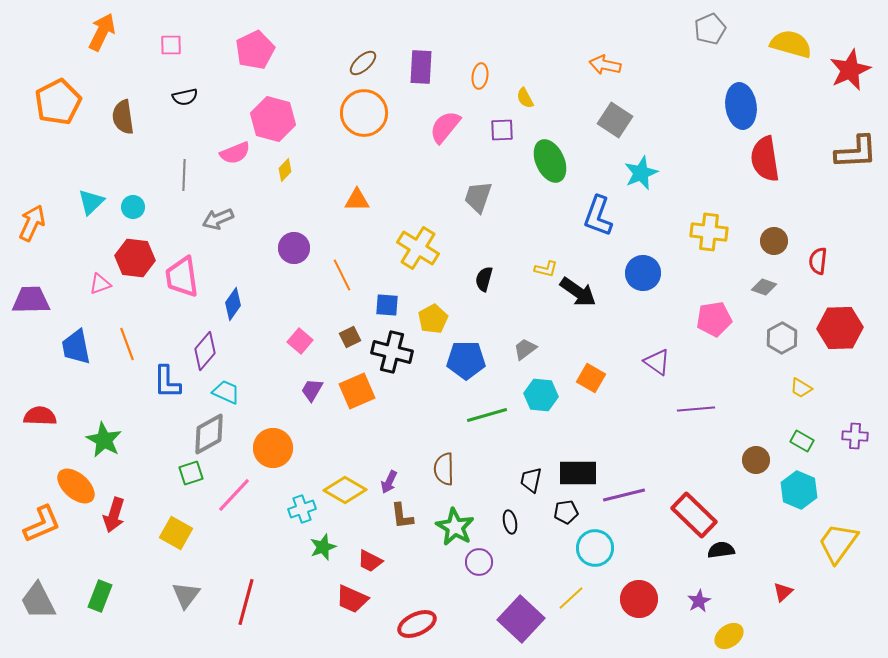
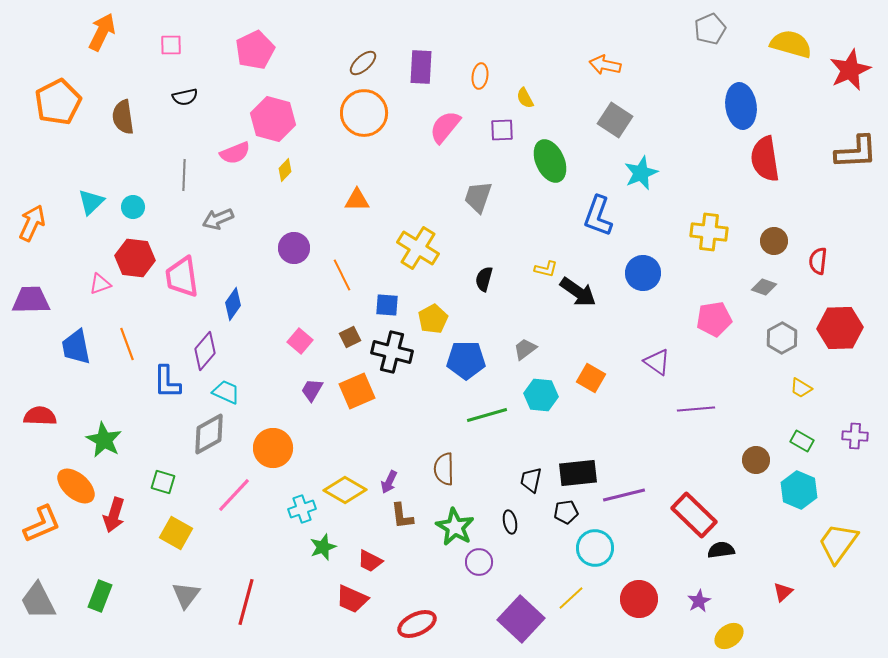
green square at (191, 473): moved 28 px left, 9 px down; rotated 35 degrees clockwise
black rectangle at (578, 473): rotated 6 degrees counterclockwise
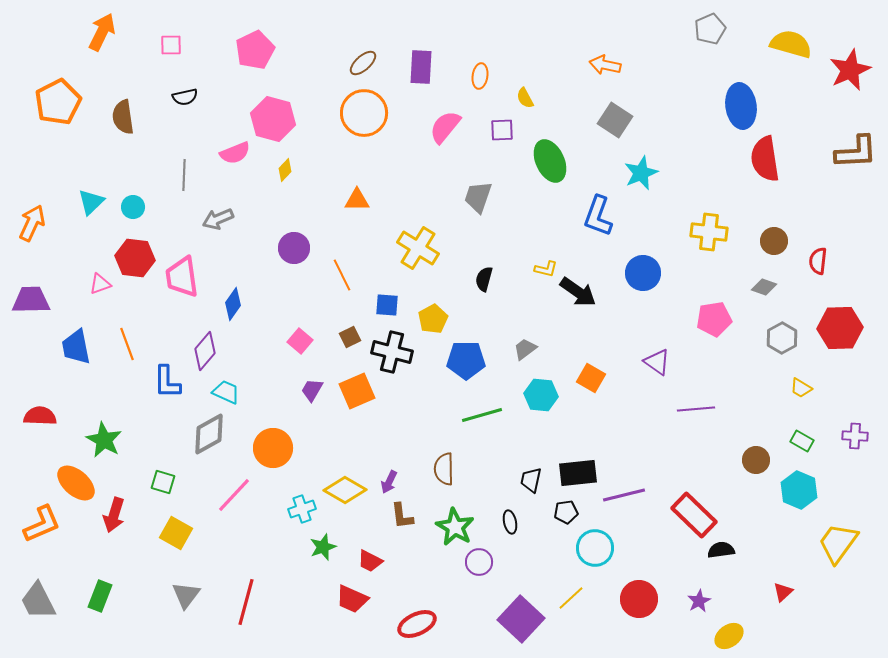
green line at (487, 415): moved 5 px left
orange ellipse at (76, 486): moved 3 px up
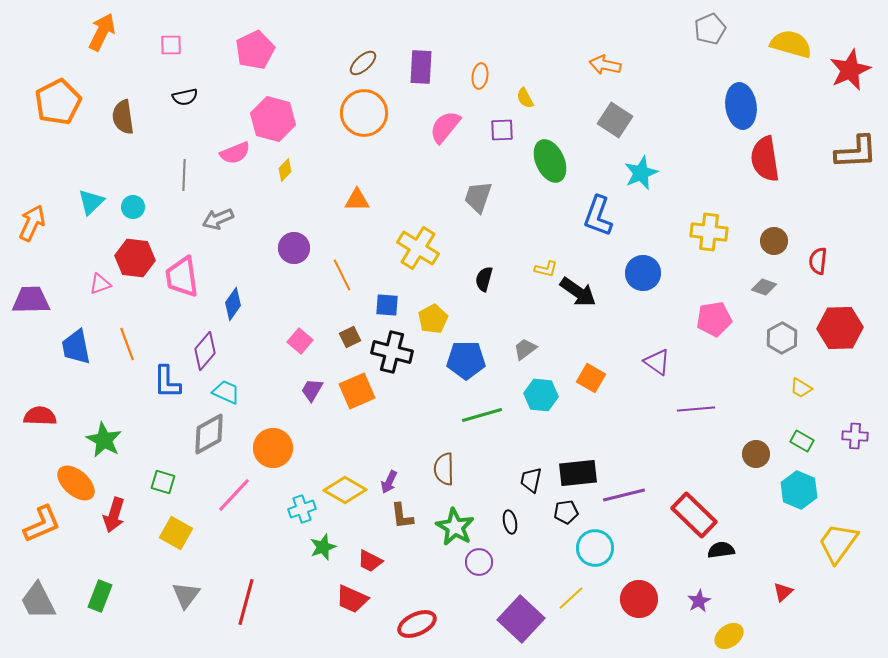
brown circle at (756, 460): moved 6 px up
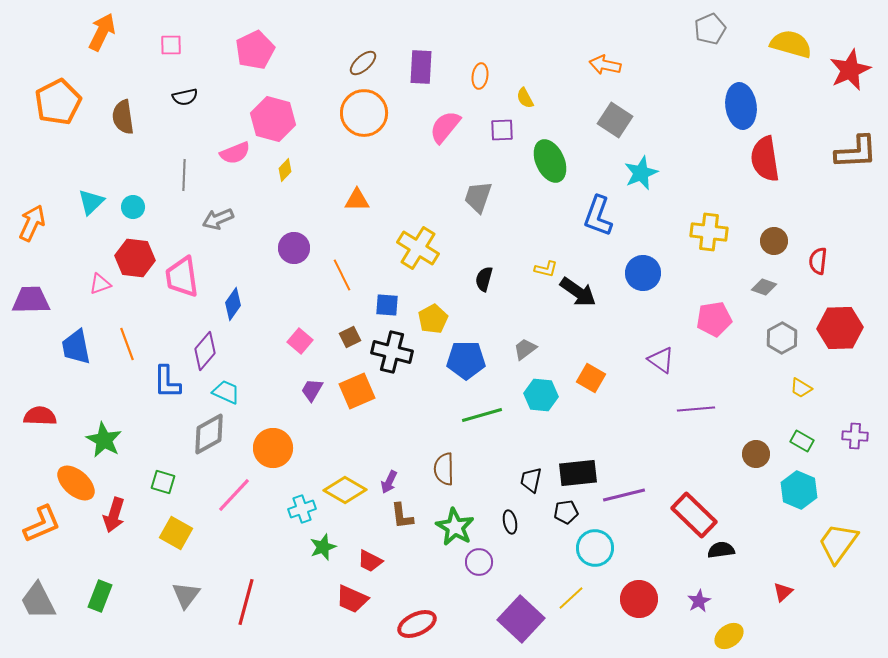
purple triangle at (657, 362): moved 4 px right, 2 px up
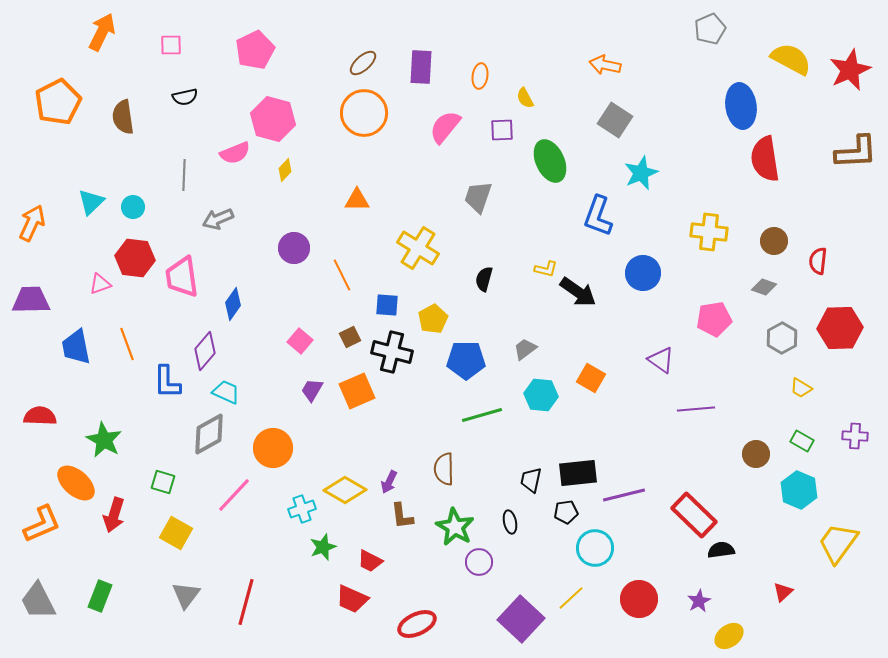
yellow semicircle at (791, 44): moved 15 px down; rotated 12 degrees clockwise
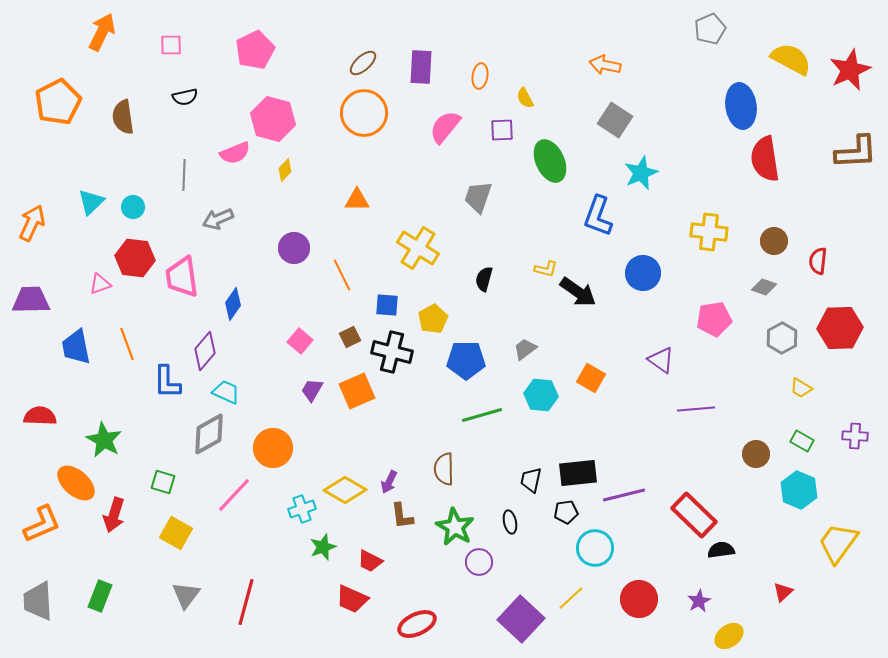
gray trapezoid at (38, 601): rotated 24 degrees clockwise
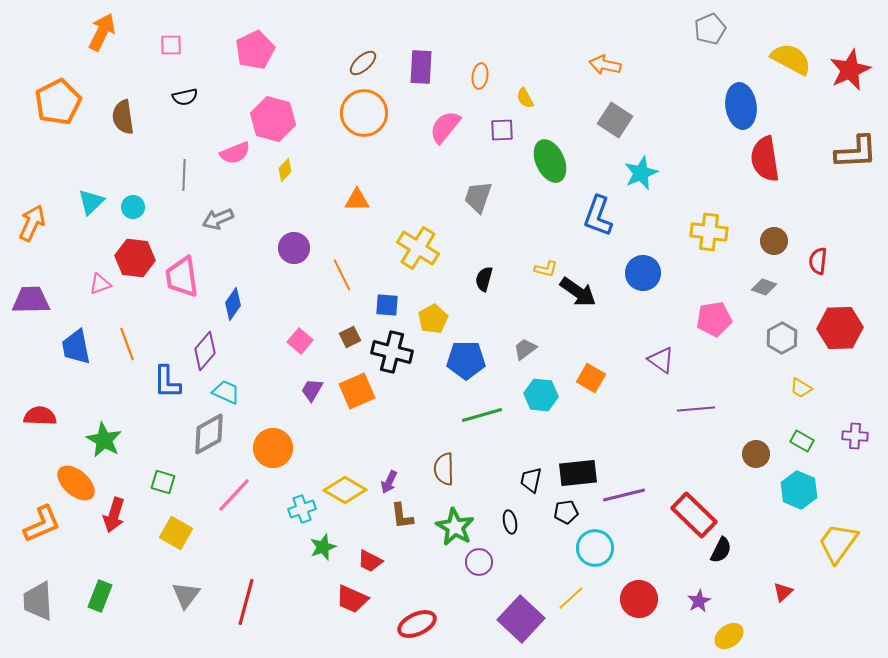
black semicircle at (721, 550): rotated 124 degrees clockwise
